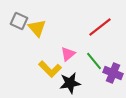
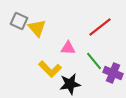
pink triangle: moved 6 px up; rotated 42 degrees clockwise
black star: moved 1 px down
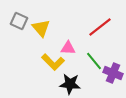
yellow triangle: moved 4 px right
yellow L-shape: moved 3 px right, 7 px up
black star: rotated 15 degrees clockwise
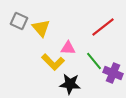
red line: moved 3 px right
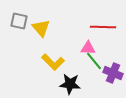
gray square: rotated 12 degrees counterclockwise
red line: rotated 40 degrees clockwise
pink triangle: moved 20 px right
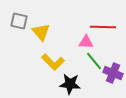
yellow triangle: moved 4 px down
pink triangle: moved 2 px left, 6 px up
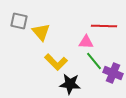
red line: moved 1 px right, 1 px up
yellow L-shape: moved 3 px right
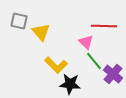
pink triangle: rotated 42 degrees clockwise
yellow L-shape: moved 3 px down
purple cross: moved 1 px down; rotated 18 degrees clockwise
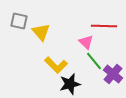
black star: rotated 20 degrees counterclockwise
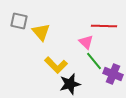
purple cross: rotated 18 degrees counterclockwise
